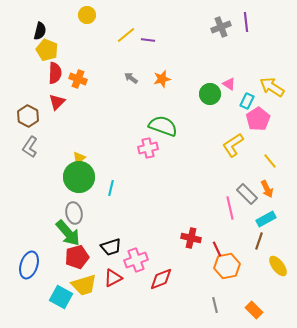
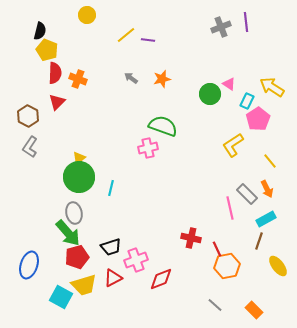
gray line at (215, 305): rotated 35 degrees counterclockwise
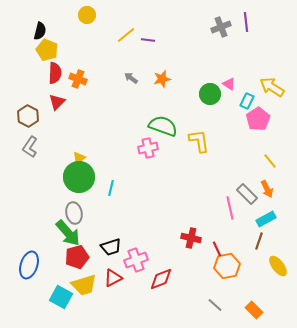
yellow L-shape at (233, 145): moved 34 px left, 4 px up; rotated 115 degrees clockwise
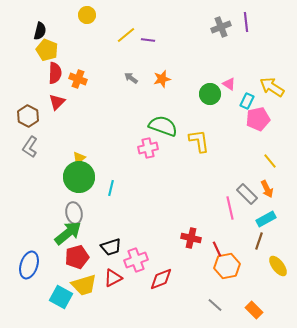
pink pentagon at (258, 119): rotated 20 degrees clockwise
green arrow at (68, 233): rotated 88 degrees counterclockwise
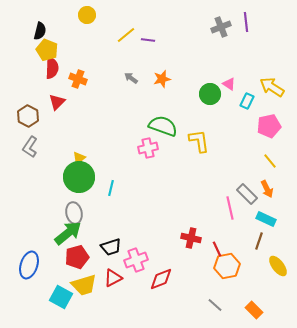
red semicircle at (55, 73): moved 3 px left, 5 px up
pink pentagon at (258, 119): moved 11 px right, 7 px down
cyan rectangle at (266, 219): rotated 54 degrees clockwise
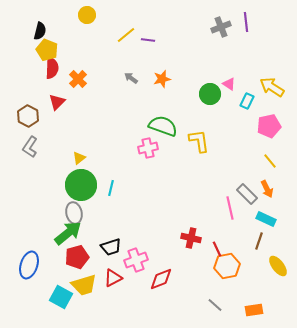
orange cross at (78, 79): rotated 24 degrees clockwise
green circle at (79, 177): moved 2 px right, 8 px down
orange rectangle at (254, 310): rotated 54 degrees counterclockwise
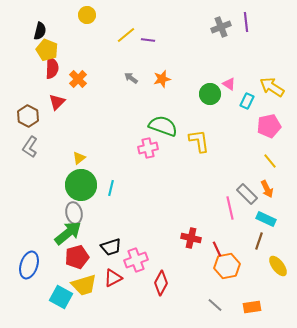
red diamond at (161, 279): moved 4 px down; rotated 40 degrees counterclockwise
orange rectangle at (254, 310): moved 2 px left, 3 px up
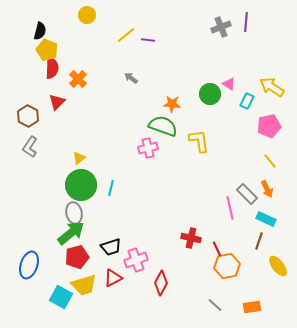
purple line at (246, 22): rotated 12 degrees clockwise
orange star at (162, 79): moved 10 px right, 25 px down; rotated 18 degrees clockwise
green arrow at (68, 233): moved 3 px right
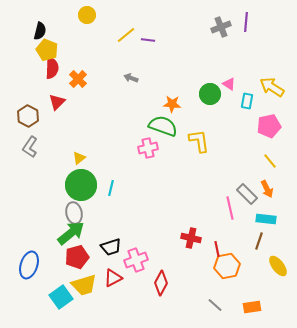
gray arrow at (131, 78): rotated 16 degrees counterclockwise
cyan rectangle at (247, 101): rotated 14 degrees counterclockwise
cyan rectangle at (266, 219): rotated 18 degrees counterclockwise
red line at (217, 249): rotated 14 degrees clockwise
cyan square at (61, 297): rotated 25 degrees clockwise
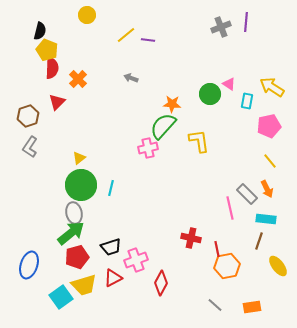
brown hexagon at (28, 116): rotated 15 degrees clockwise
green semicircle at (163, 126): rotated 68 degrees counterclockwise
